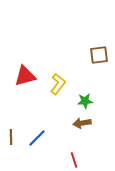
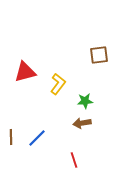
red triangle: moved 4 px up
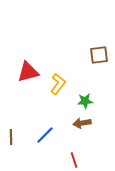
red triangle: moved 3 px right
blue line: moved 8 px right, 3 px up
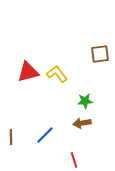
brown square: moved 1 px right, 1 px up
yellow L-shape: moved 1 px left, 10 px up; rotated 75 degrees counterclockwise
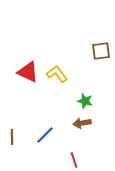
brown square: moved 1 px right, 3 px up
red triangle: rotated 40 degrees clockwise
green star: rotated 21 degrees clockwise
brown line: moved 1 px right
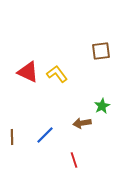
green star: moved 17 px right, 5 px down; rotated 28 degrees clockwise
